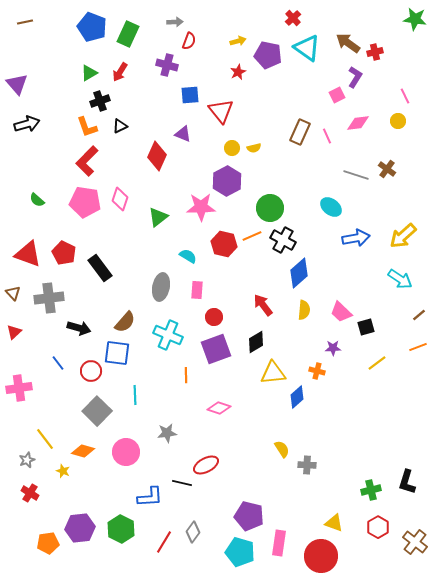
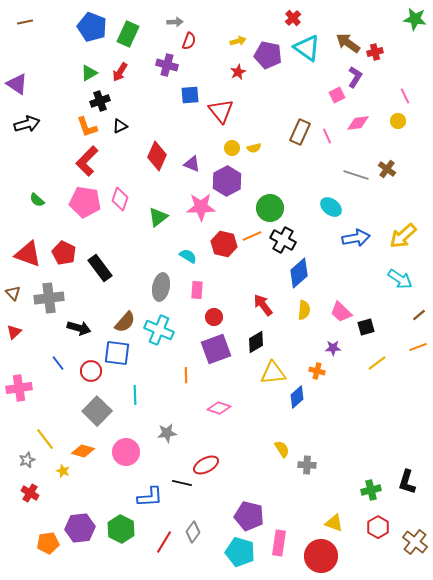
purple triangle at (17, 84): rotated 15 degrees counterclockwise
purple triangle at (183, 134): moved 9 px right, 30 px down
cyan cross at (168, 335): moved 9 px left, 5 px up
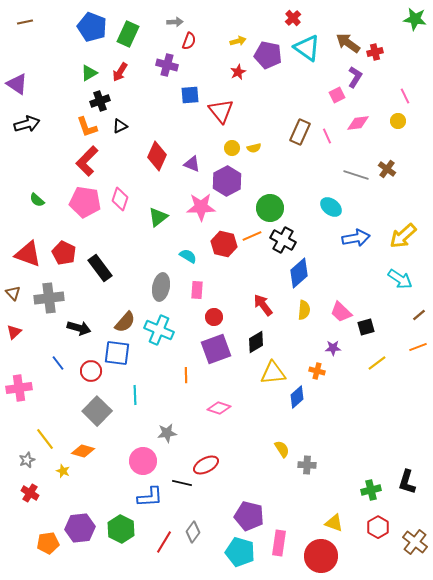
pink circle at (126, 452): moved 17 px right, 9 px down
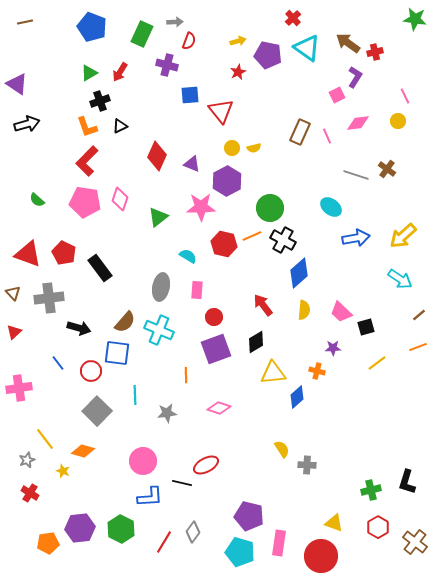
green rectangle at (128, 34): moved 14 px right
gray star at (167, 433): moved 20 px up
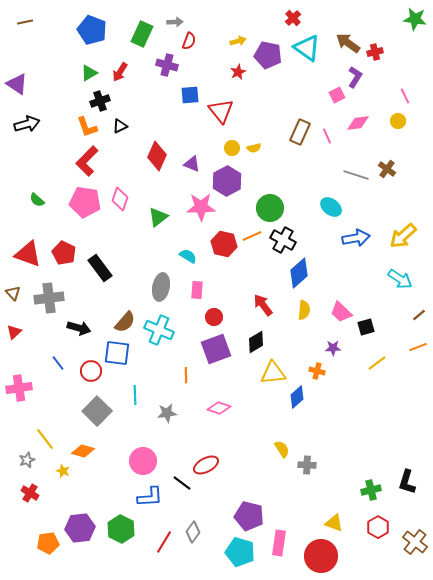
blue pentagon at (92, 27): moved 3 px down
black line at (182, 483): rotated 24 degrees clockwise
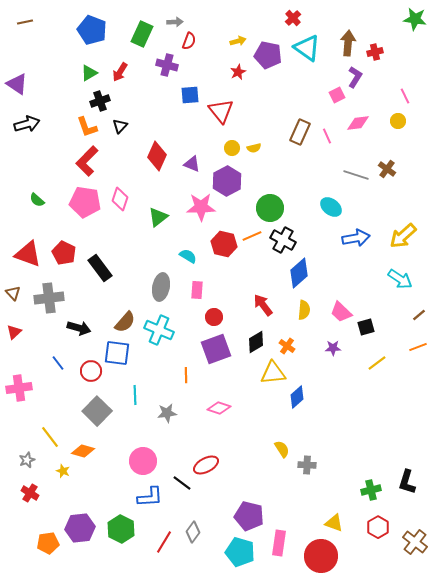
brown arrow at (348, 43): rotated 60 degrees clockwise
black triangle at (120, 126): rotated 21 degrees counterclockwise
orange cross at (317, 371): moved 30 px left, 25 px up; rotated 21 degrees clockwise
yellow line at (45, 439): moved 5 px right, 2 px up
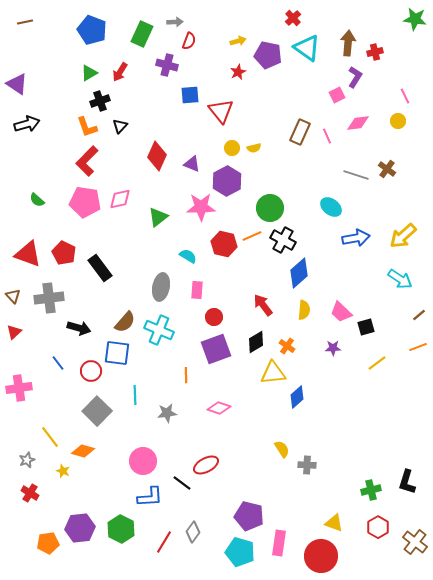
pink diamond at (120, 199): rotated 60 degrees clockwise
brown triangle at (13, 293): moved 3 px down
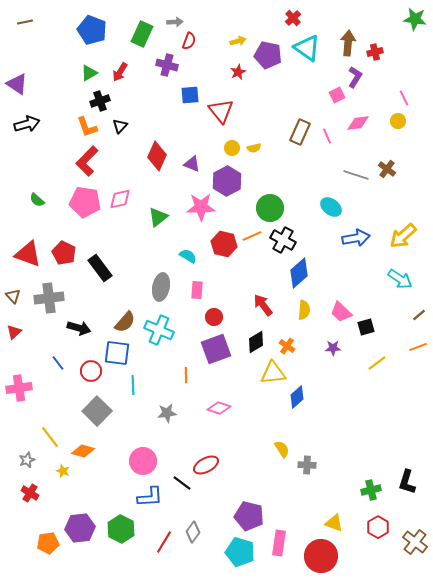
pink line at (405, 96): moved 1 px left, 2 px down
cyan line at (135, 395): moved 2 px left, 10 px up
